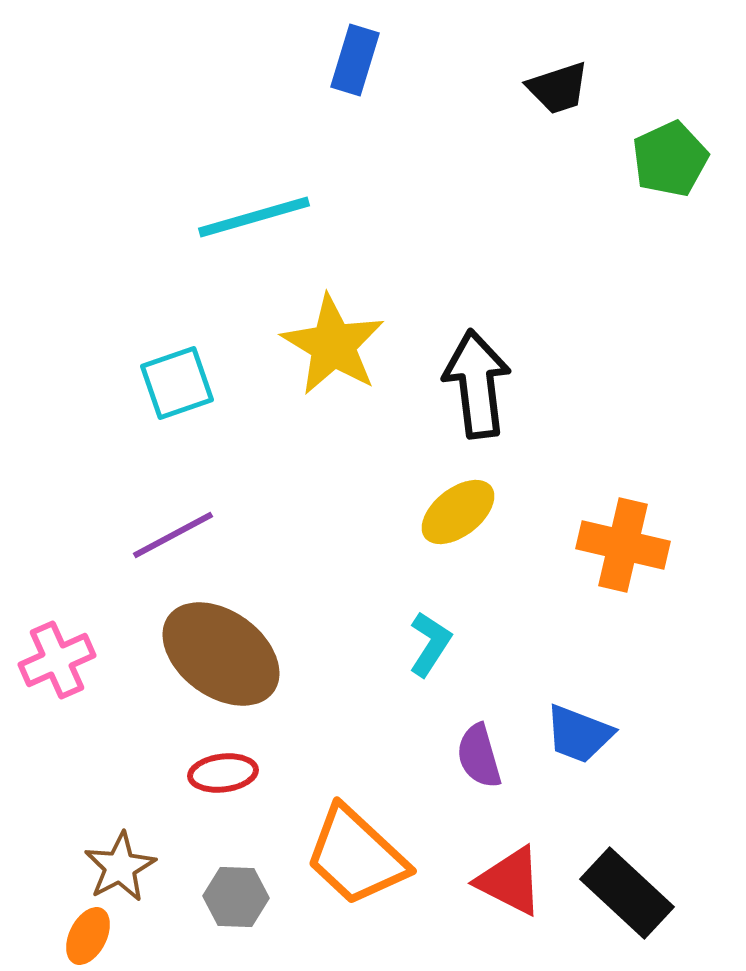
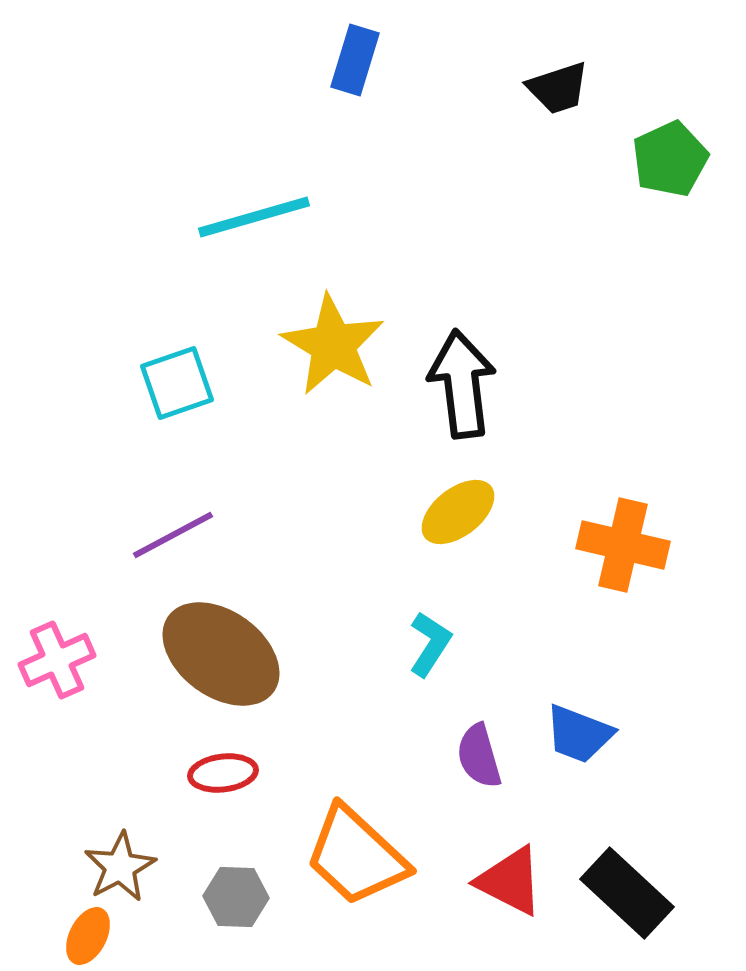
black arrow: moved 15 px left
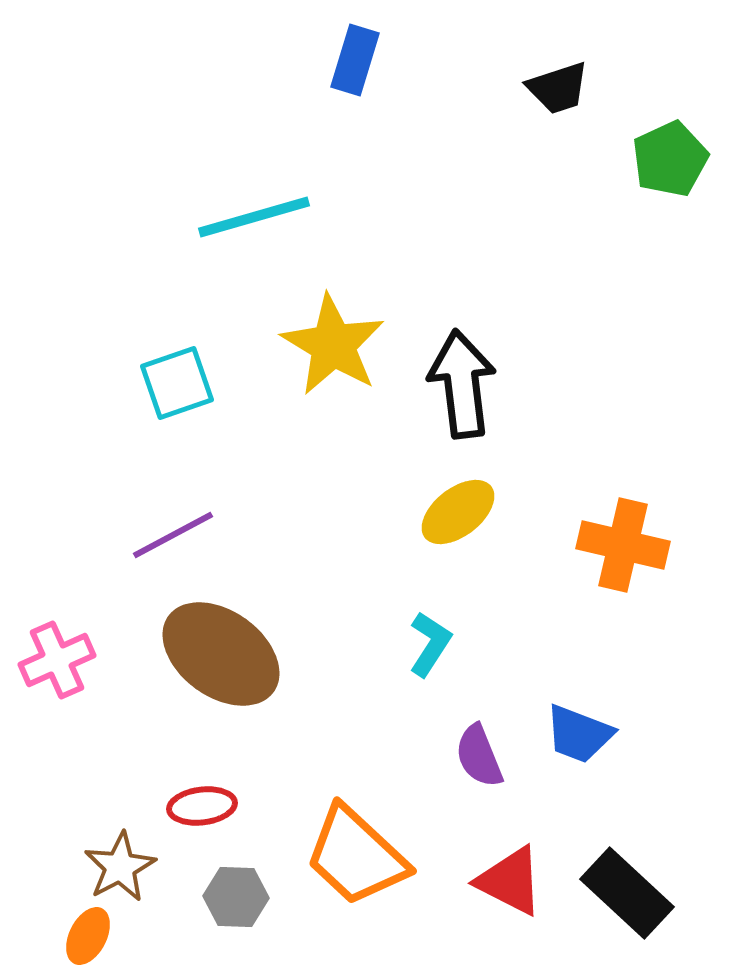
purple semicircle: rotated 6 degrees counterclockwise
red ellipse: moved 21 px left, 33 px down
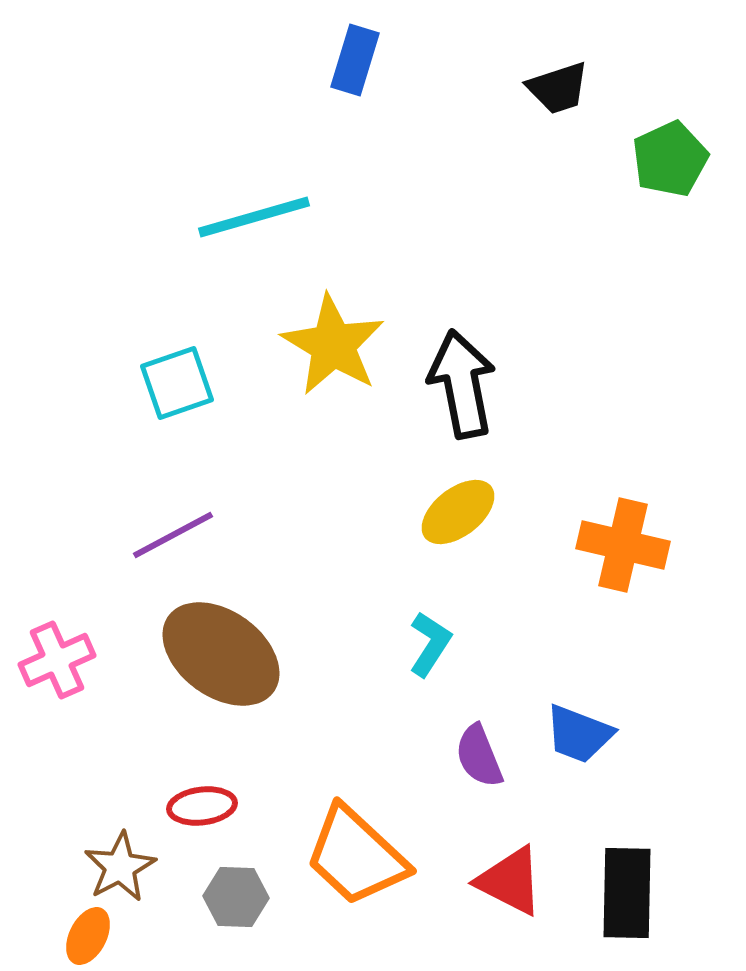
black arrow: rotated 4 degrees counterclockwise
black rectangle: rotated 48 degrees clockwise
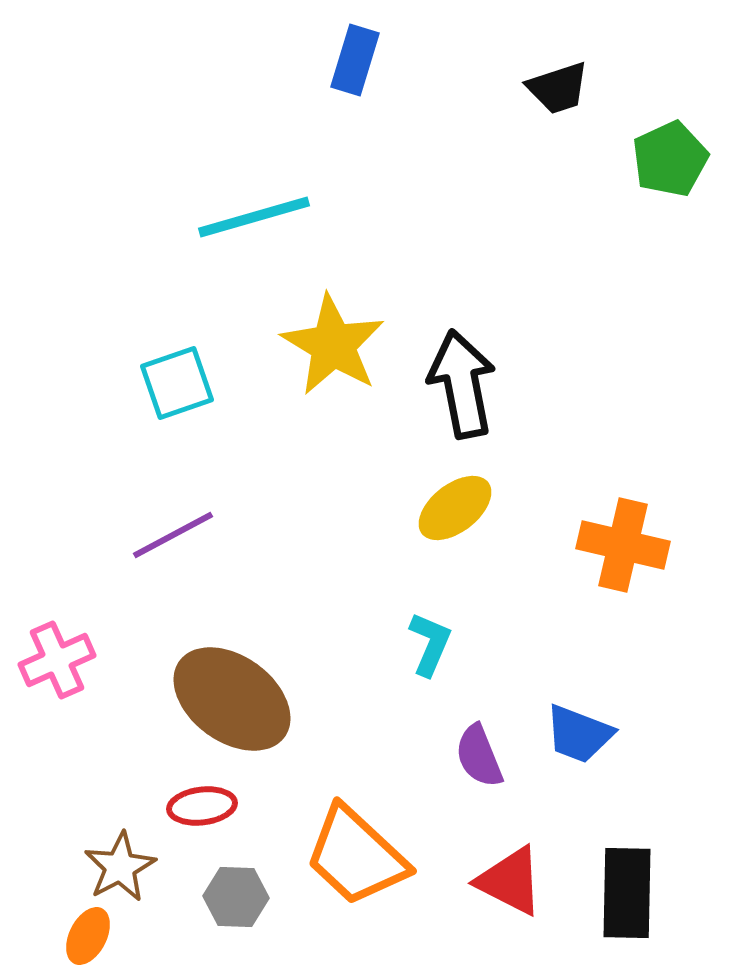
yellow ellipse: moved 3 px left, 4 px up
cyan L-shape: rotated 10 degrees counterclockwise
brown ellipse: moved 11 px right, 45 px down
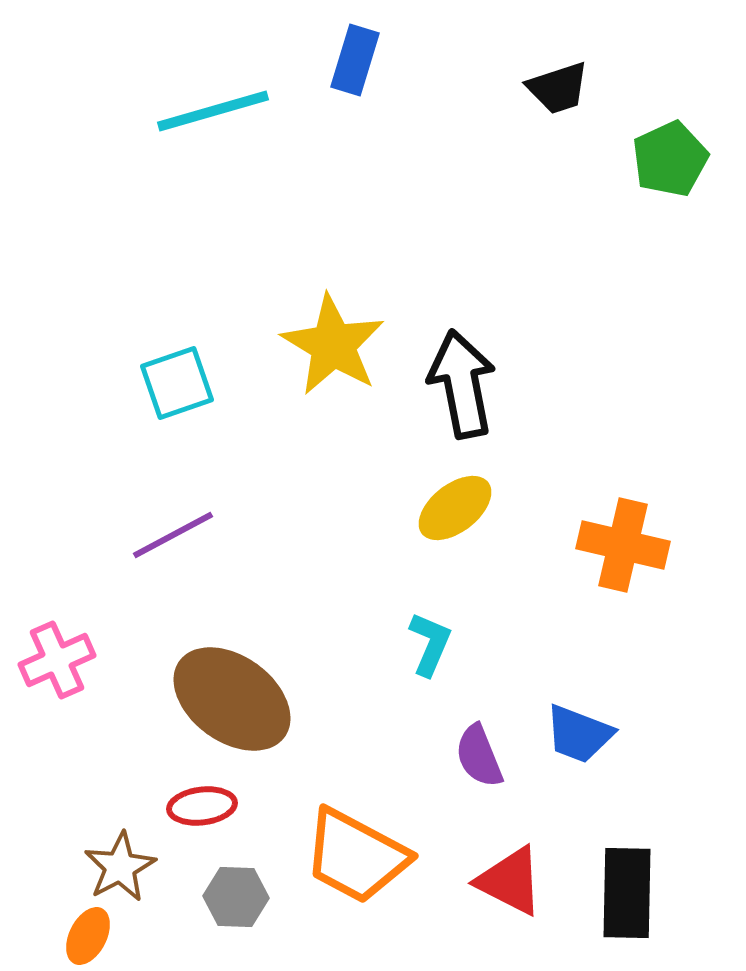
cyan line: moved 41 px left, 106 px up
orange trapezoid: rotated 15 degrees counterclockwise
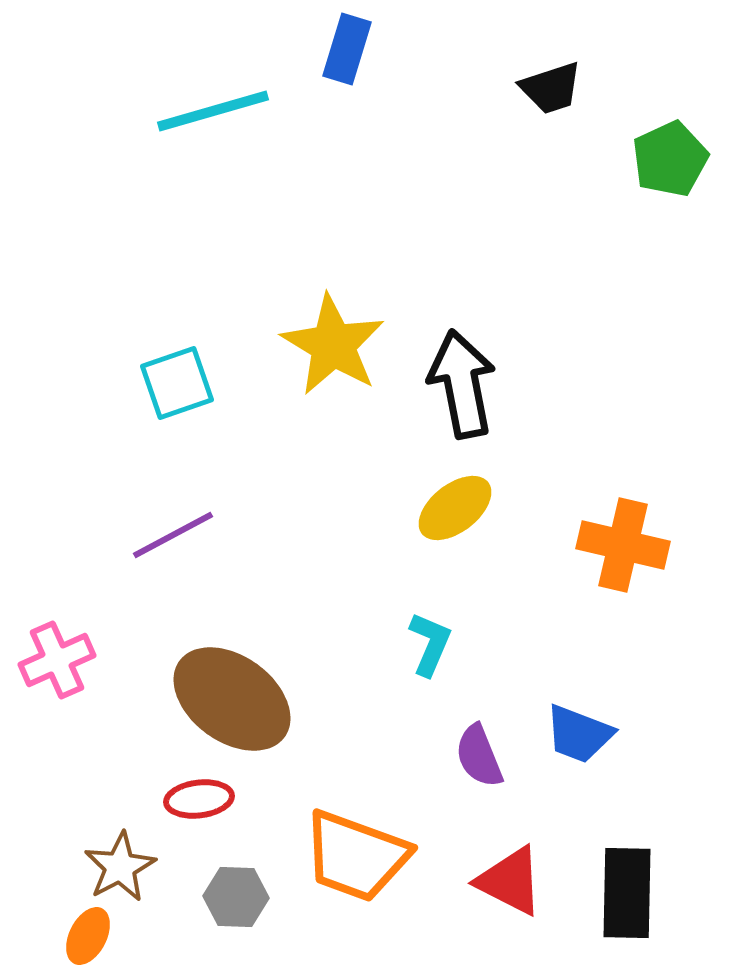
blue rectangle: moved 8 px left, 11 px up
black trapezoid: moved 7 px left
red ellipse: moved 3 px left, 7 px up
orange trapezoid: rotated 8 degrees counterclockwise
